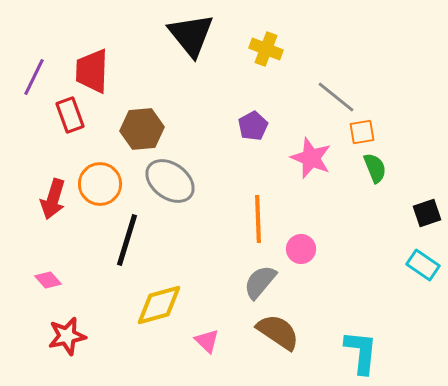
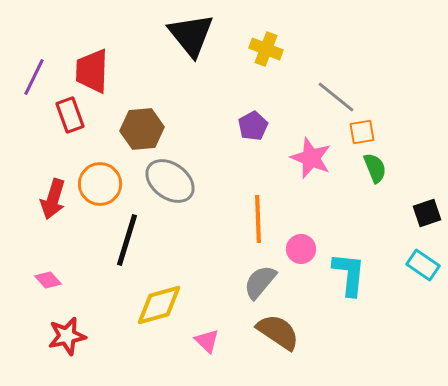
cyan L-shape: moved 12 px left, 78 px up
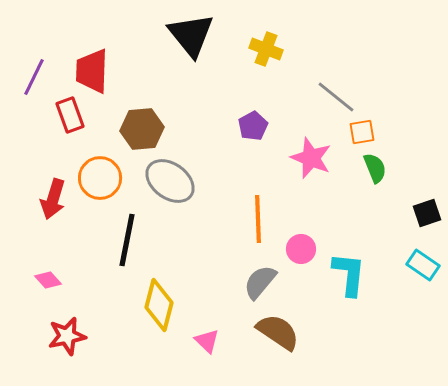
orange circle: moved 6 px up
black line: rotated 6 degrees counterclockwise
yellow diamond: rotated 60 degrees counterclockwise
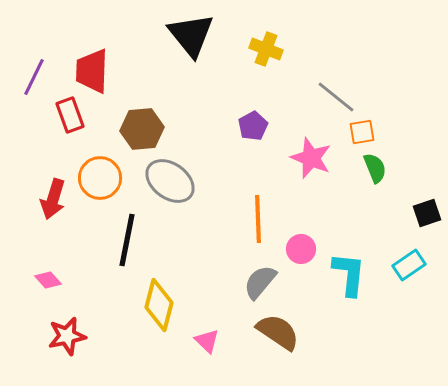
cyan rectangle: moved 14 px left; rotated 68 degrees counterclockwise
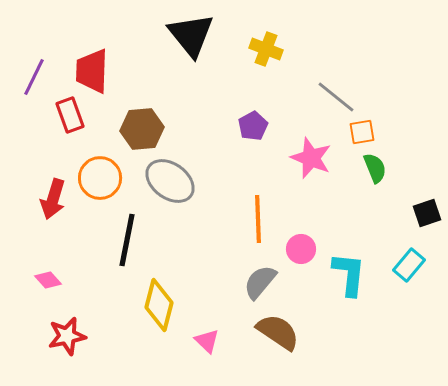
cyan rectangle: rotated 16 degrees counterclockwise
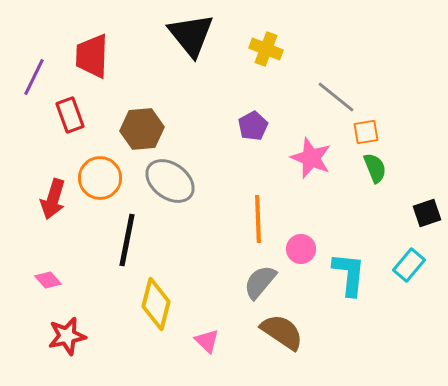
red trapezoid: moved 15 px up
orange square: moved 4 px right
yellow diamond: moved 3 px left, 1 px up
brown semicircle: moved 4 px right
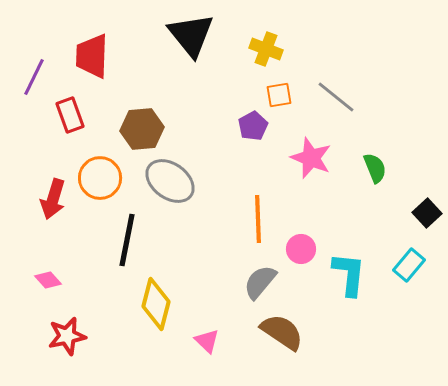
orange square: moved 87 px left, 37 px up
black square: rotated 24 degrees counterclockwise
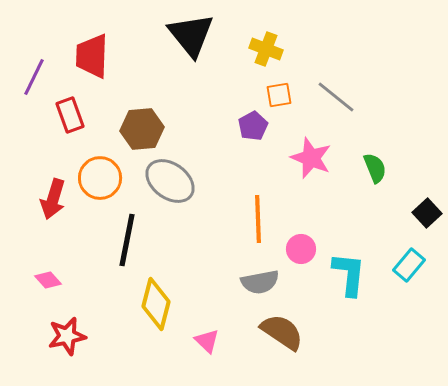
gray semicircle: rotated 141 degrees counterclockwise
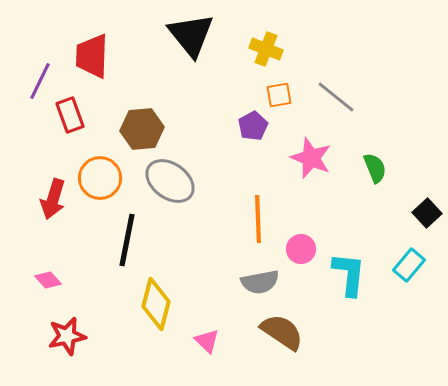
purple line: moved 6 px right, 4 px down
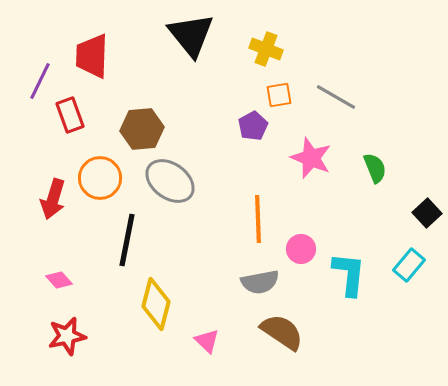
gray line: rotated 9 degrees counterclockwise
pink diamond: moved 11 px right
